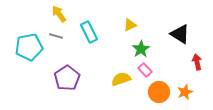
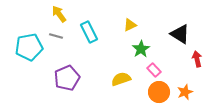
red arrow: moved 3 px up
pink rectangle: moved 9 px right
purple pentagon: rotated 10 degrees clockwise
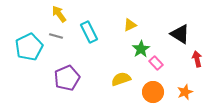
cyan pentagon: rotated 16 degrees counterclockwise
pink rectangle: moved 2 px right, 7 px up
orange circle: moved 6 px left
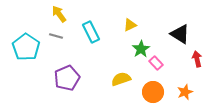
cyan rectangle: moved 2 px right
cyan pentagon: moved 3 px left; rotated 12 degrees counterclockwise
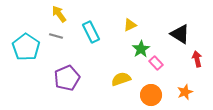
orange circle: moved 2 px left, 3 px down
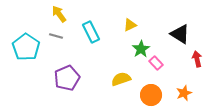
orange star: moved 1 px left, 1 px down
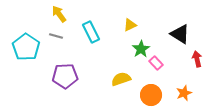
purple pentagon: moved 2 px left, 2 px up; rotated 20 degrees clockwise
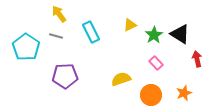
green star: moved 13 px right, 14 px up
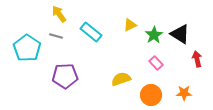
cyan rectangle: rotated 25 degrees counterclockwise
cyan pentagon: moved 1 px right, 1 px down
orange star: rotated 21 degrees clockwise
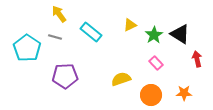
gray line: moved 1 px left, 1 px down
